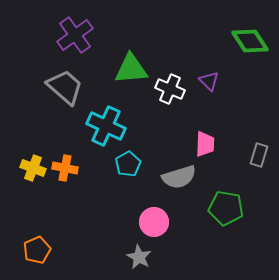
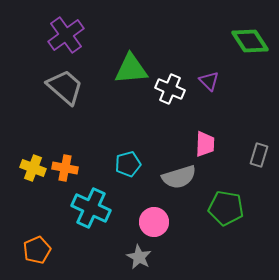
purple cross: moved 9 px left
cyan cross: moved 15 px left, 82 px down
cyan pentagon: rotated 15 degrees clockwise
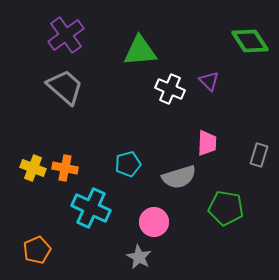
green triangle: moved 9 px right, 18 px up
pink trapezoid: moved 2 px right, 1 px up
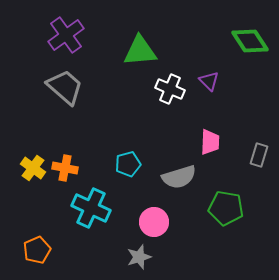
pink trapezoid: moved 3 px right, 1 px up
yellow cross: rotated 15 degrees clockwise
gray star: rotated 25 degrees clockwise
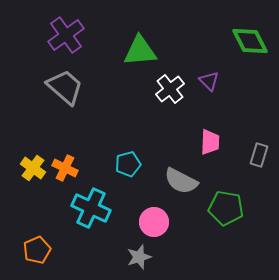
green diamond: rotated 6 degrees clockwise
white cross: rotated 28 degrees clockwise
orange cross: rotated 15 degrees clockwise
gray semicircle: moved 2 px right, 4 px down; rotated 44 degrees clockwise
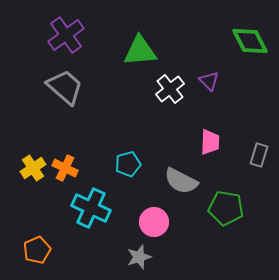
yellow cross: rotated 20 degrees clockwise
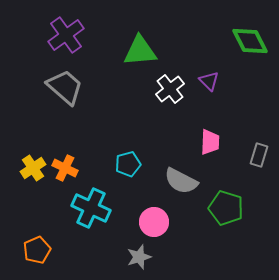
green pentagon: rotated 8 degrees clockwise
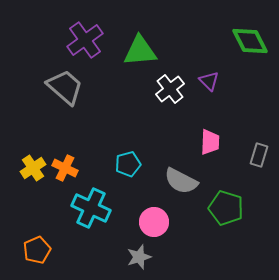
purple cross: moved 19 px right, 5 px down
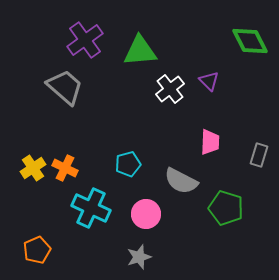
pink circle: moved 8 px left, 8 px up
